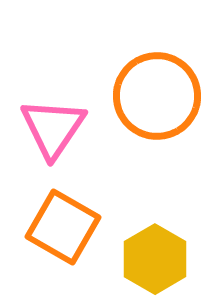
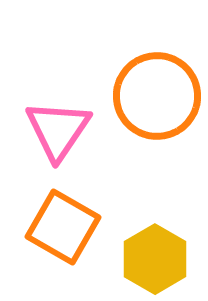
pink triangle: moved 5 px right, 2 px down
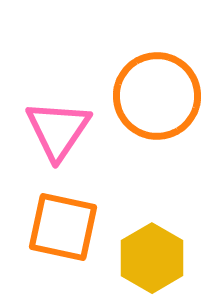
orange square: rotated 18 degrees counterclockwise
yellow hexagon: moved 3 px left, 1 px up
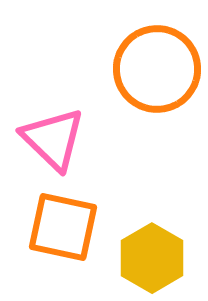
orange circle: moved 27 px up
pink triangle: moved 5 px left, 9 px down; rotated 20 degrees counterclockwise
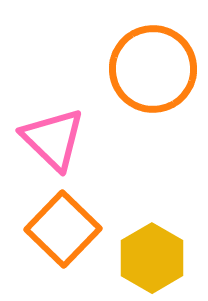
orange circle: moved 4 px left
orange square: moved 2 px down; rotated 32 degrees clockwise
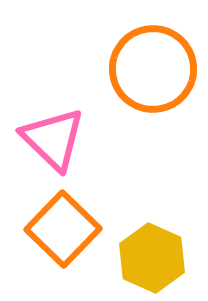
yellow hexagon: rotated 6 degrees counterclockwise
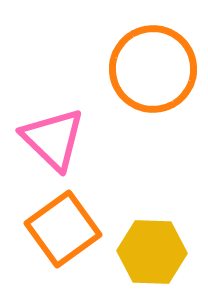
orange square: rotated 10 degrees clockwise
yellow hexagon: moved 6 px up; rotated 22 degrees counterclockwise
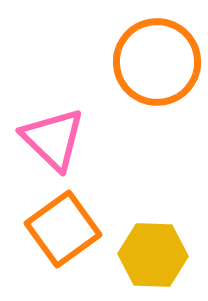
orange circle: moved 4 px right, 7 px up
yellow hexagon: moved 1 px right, 3 px down
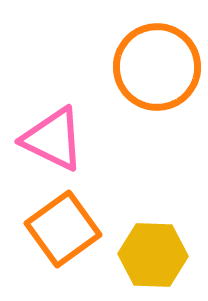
orange circle: moved 5 px down
pink triangle: rotated 18 degrees counterclockwise
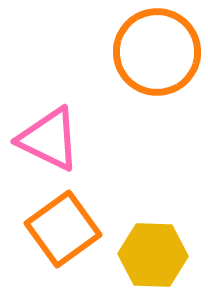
orange circle: moved 15 px up
pink triangle: moved 4 px left
